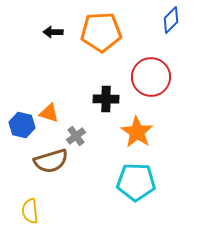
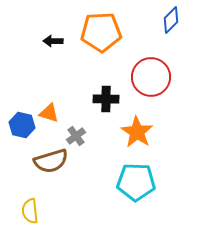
black arrow: moved 9 px down
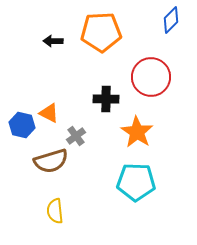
orange triangle: rotated 10 degrees clockwise
yellow semicircle: moved 25 px right
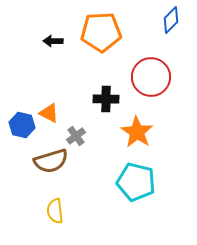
cyan pentagon: rotated 12 degrees clockwise
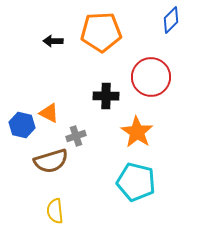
black cross: moved 3 px up
gray cross: rotated 18 degrees clockwise
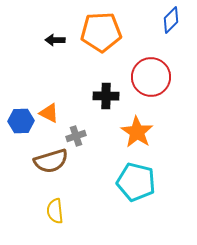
black arrow: moved 2 px right, 1 px up
blue hexagon: moved 1 px left, 4 px up; rotated 15 degrees counterclockwise
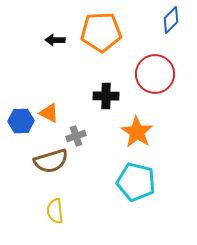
red circle: moved 4 px right, 3 px up
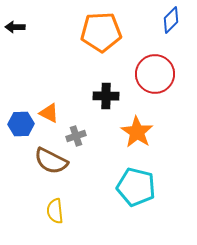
black arrow: moved 40 px left, 13 px up
blue hexagon: moved 3 px down
brown semicircle: rotated 44 degrees clockwise
cyan pentagon: moved 5 px down
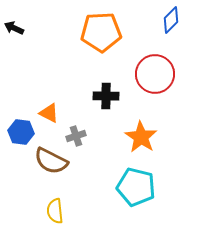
black arrow: moved 1 px left, 1 px down; rotated 24 degrees clockwise
blue hexagon: moved 8 px down; rotated 10 degrees clockwise
orange star: moved 4 px right, 5 px down
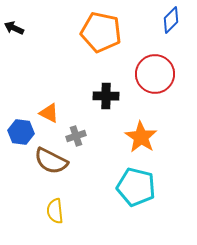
orange pentagon: rotated 15 degrees clockwise
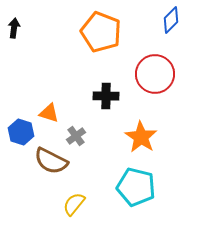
black arrow: rotated 72 degrees clockwise
orange pentagon: rotated 9 degrees clockwise
orange triangle: rotated 10 degrees counterclockwise
blue hexagon: rotated 10 degrees clockwise
gray cross: rotated 18 degrees counterclockwise
yellow semicircle: moved 19 px right, 7 px up; rotated 45 degrees clockwise
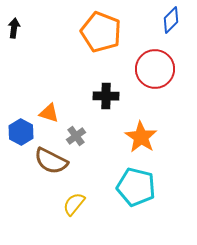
red circle: moved 5 px up
blue hexagon: rotated 10 degrees clockwise
